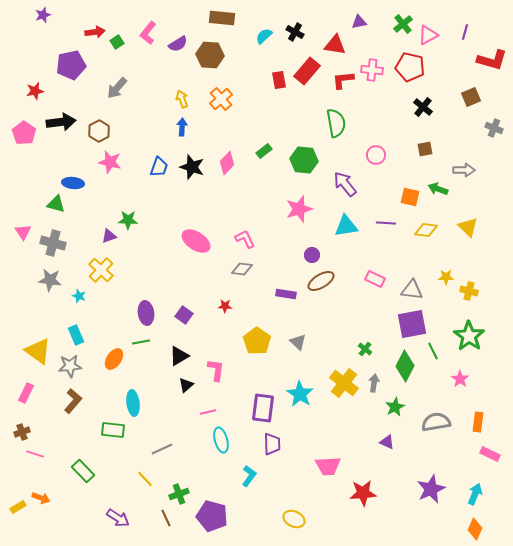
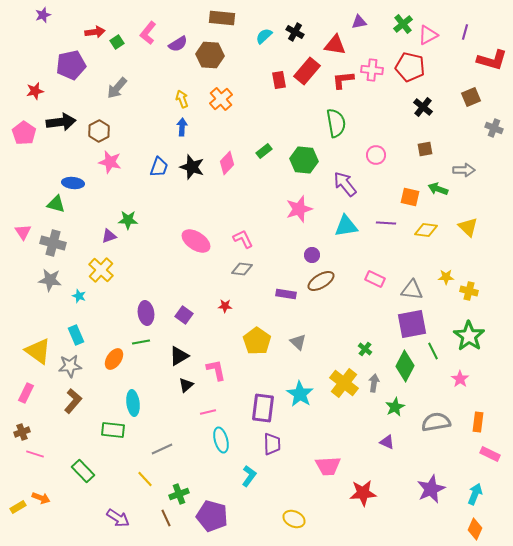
pink L-shape at (245, 239): moved 2 px left
pink L-shape at (216, 370): rotated 20 degrees counterclockwise
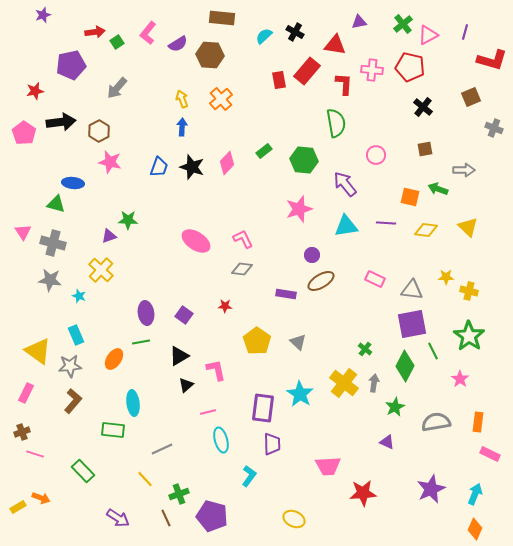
red L-shape at (343, 80): moved 1 px right, 4 px down; rotated 100 degrees clockwise
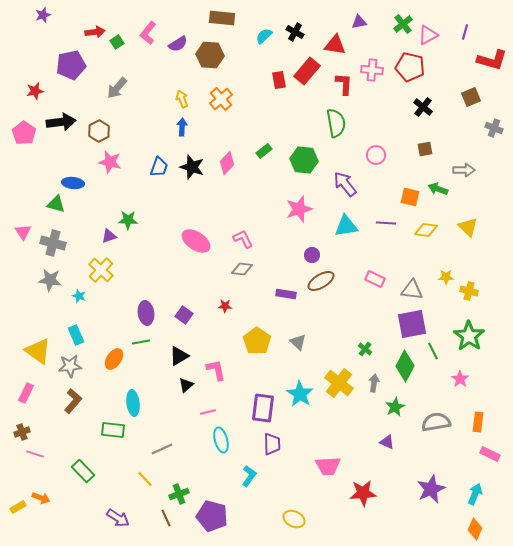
yellow cross at (344, 383): moved 5 px left
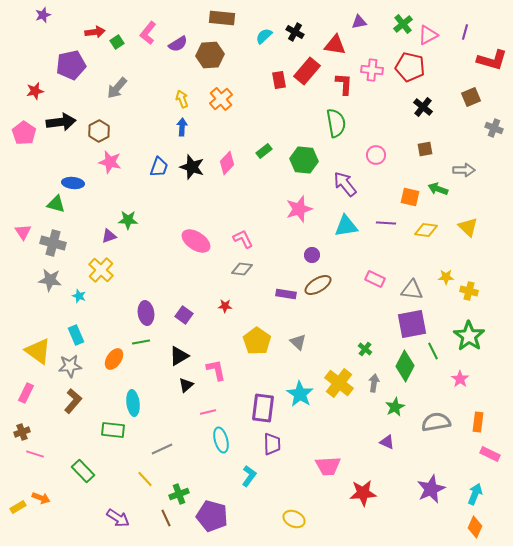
brown hexagon at (210, 55): rotated 8 degrees counterclockwise
brown ellipse at (321, 281): moved 3 px left, 4 px down
orange diamond at (475, 529): moved 2 px up
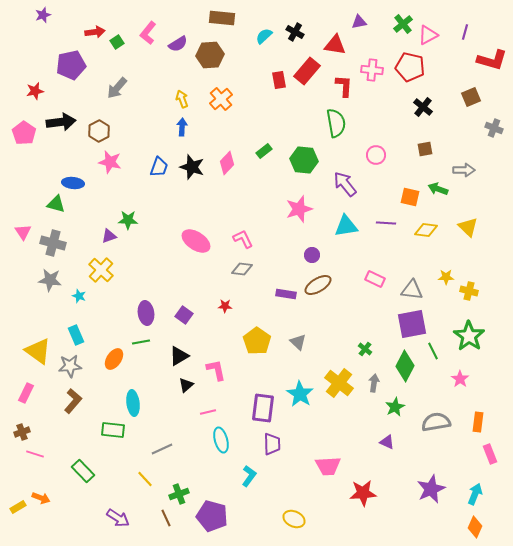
red L-shape at (344, 84): moved 2 px down
pink rectangle at (490, 454): rotated 42 degrees clockwise
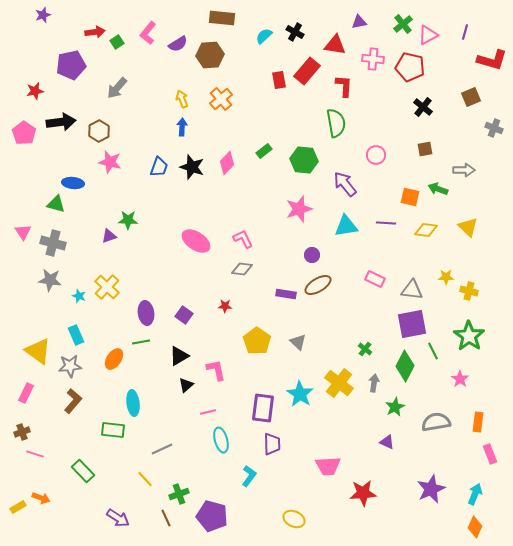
pink cross at (372, 70): moved 1 px right, 11 px up
yellow cross at (101, 270): moved 6 px right, 17 px down
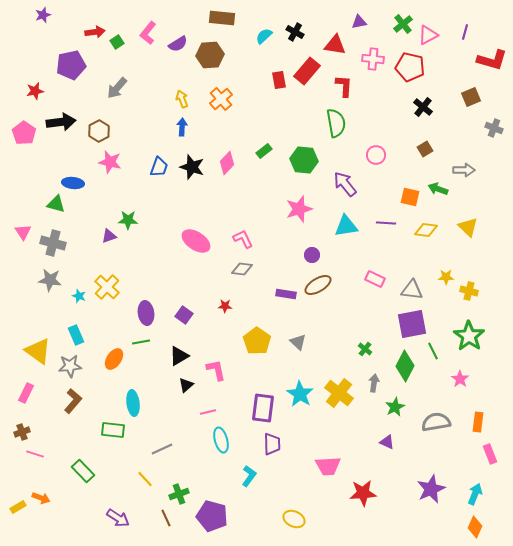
brown square at (425, 149): rotated 21 degrees counterclockwise
yellow cross at (339, 383): moved 10 px down
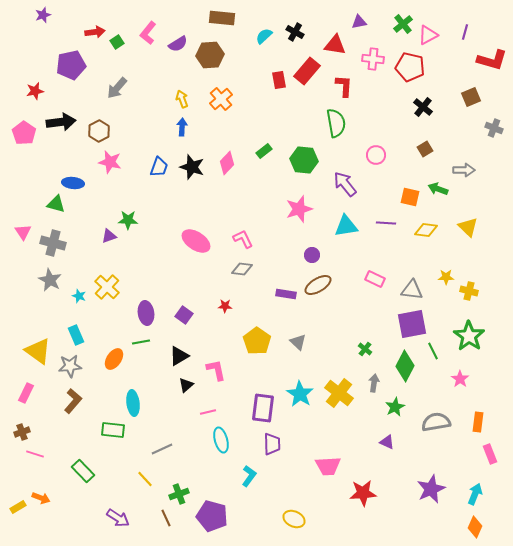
gray star at (50, 280): rotated 20 degrees clockwise
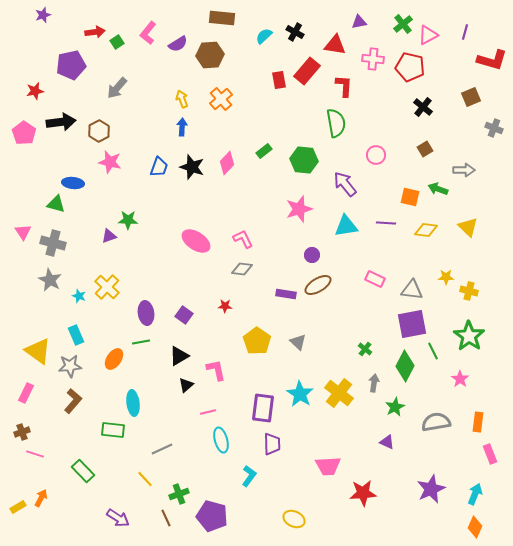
orange arrow at (41, 498): rotated 84 degrees counterclockwise
